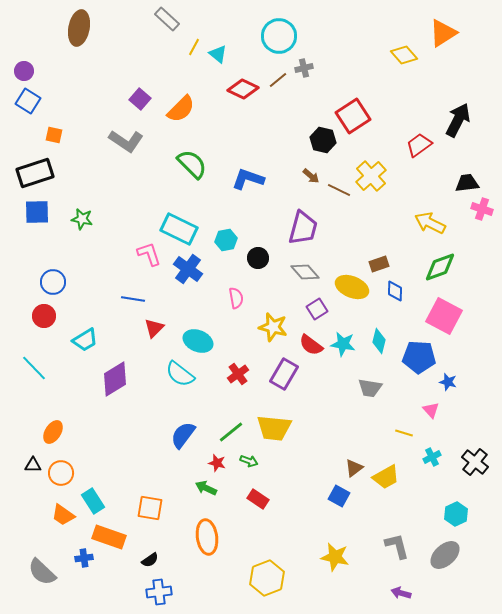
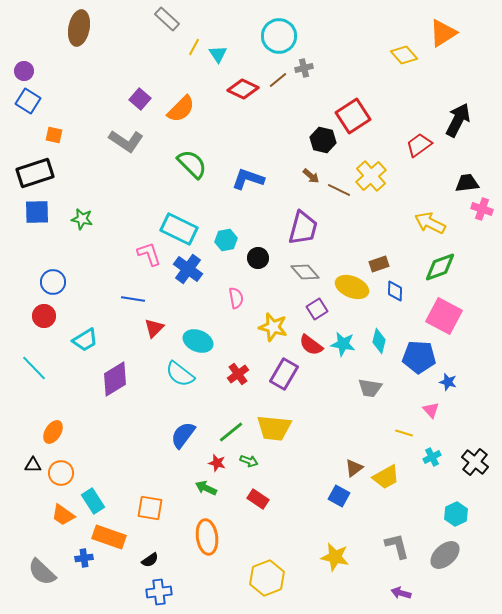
cyan triangle at (218, 54): rotated 18 degrees clockwise
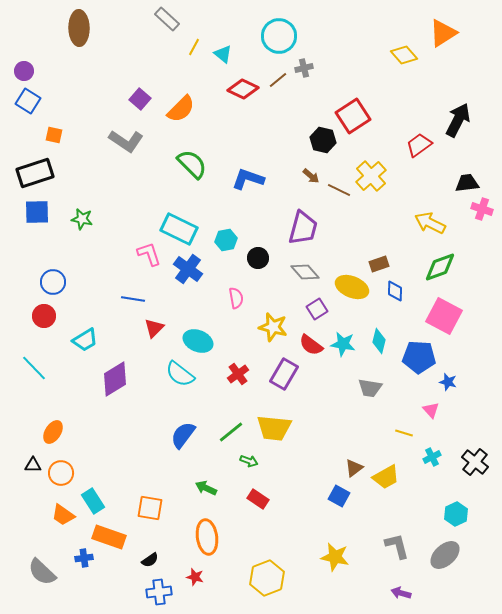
brown ellipse at (79, 28): rotated 12 degrees counterclockwise
cyan triangle at (218, 54): moved 5 px right; rotated 18 degrees counterclockwise
red star at (217, 463): moved 22 px left, 114 px down
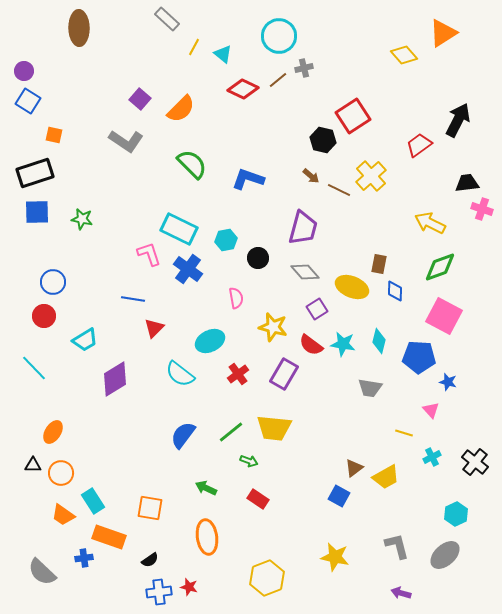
brown rectangle at (379, 264): rotated 60 degrees counterclockwise
cyan ellipse at (198, 341): moved 12 px right; rotated 48 degrees counterclockwise
red star at (195, 577): moved 6 px left, 10 px down
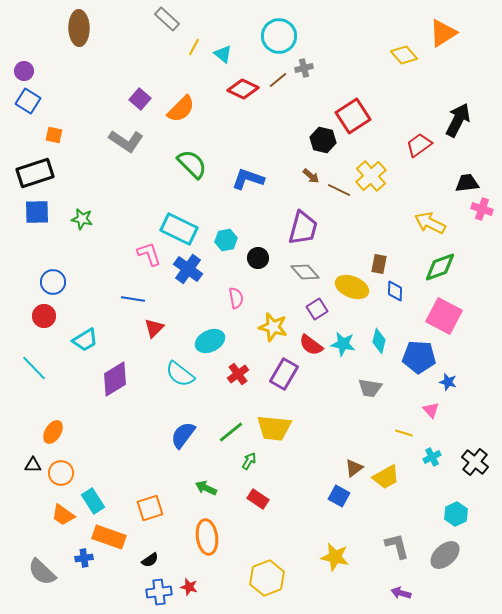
green arrow at (249, 461): rotated 78 degrees counterclockwise
orange square at (150, 508): rotated 28 degrees counterclockwise
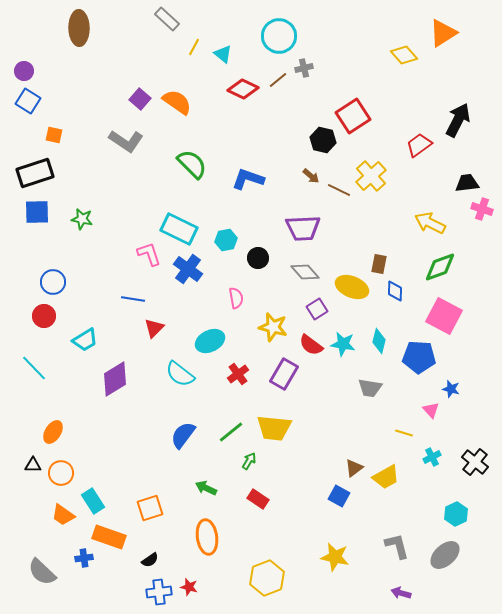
orange semicircle at (181, 109): moved 4 px left, 7 px up; rotated 100 degrees counterclockwise
purple trapezoid at (303, 228): rotated 72 degrees clockwise
blue star at (448, 382): moved 3 px right, 7 px down
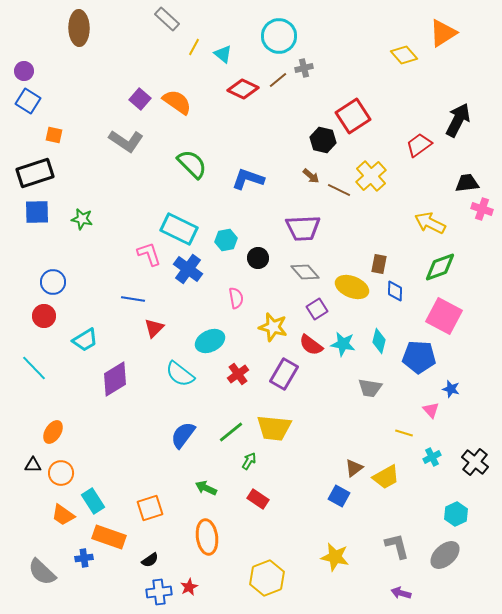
red star at (189, 587): rotated 30 degrees clockwise
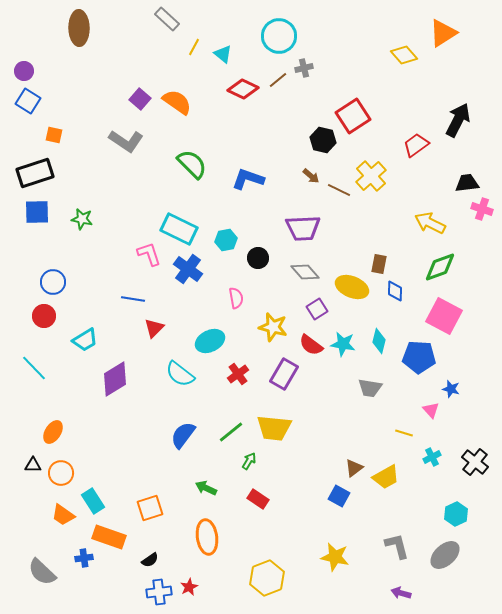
red trapezoid at (419, 145): moved 3 px left
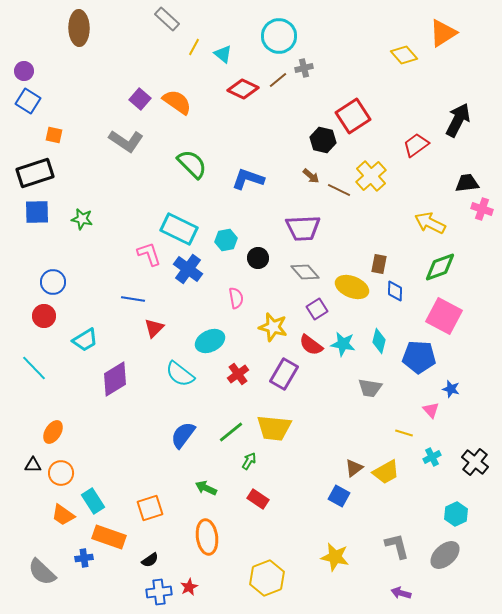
yellow trapezoid at (386, 477): moved 5 px up
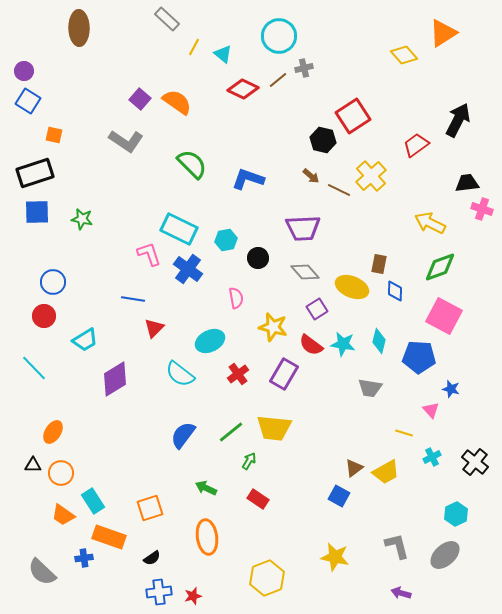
black semicircle at (150, 560): moved 2 px right, 2 px up
red star at (189, 587): moved 4 px right, 9 px down; rotated 12 degrees clockwise
